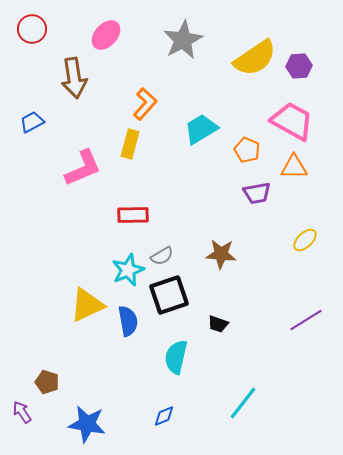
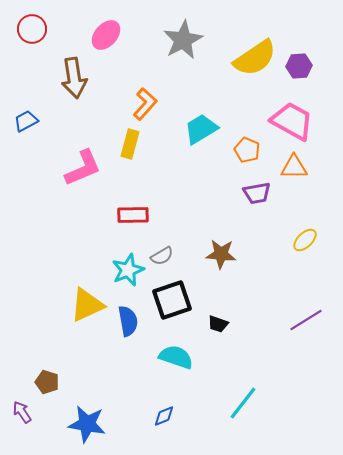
blue trapezoid: moved 6 px left, 1 px up
black square: moved 3 px right, 5 px down
cyan semicircle: rotated 96 degrees clockwise
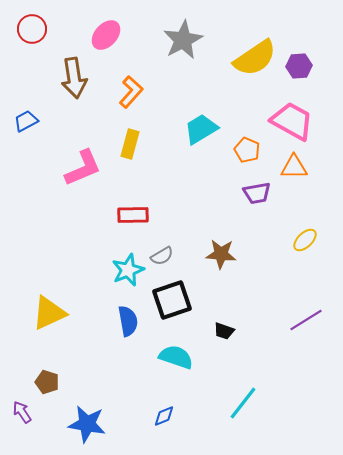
orange L-shape: moved 14 px left, 12 px up
yellow triangle: moved 38 px left, 8 px down
black trapezoid: moved 6 px right, 7 px down
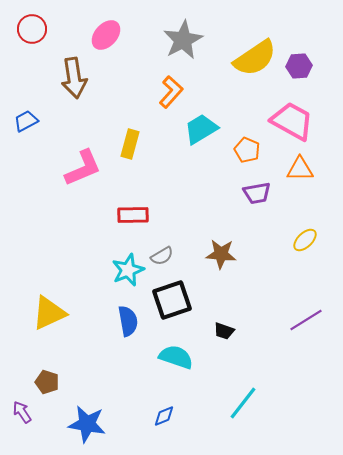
orange L-shape: moved 40 px right
orange triangle: moved 6 px right, 2 px down
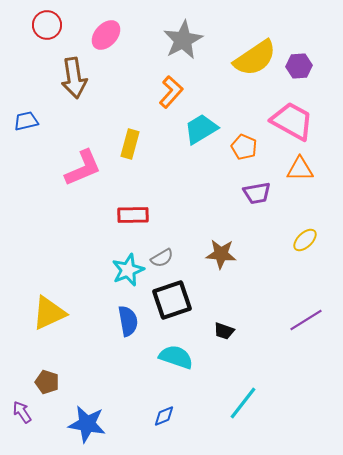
red circle: moved 15 px right, 4 px up
blue trapezoid: rotated 15 degrees clockwise
orange pentagon: moved 3 px left, 3 px up
gray semicircle: moved 2 px down
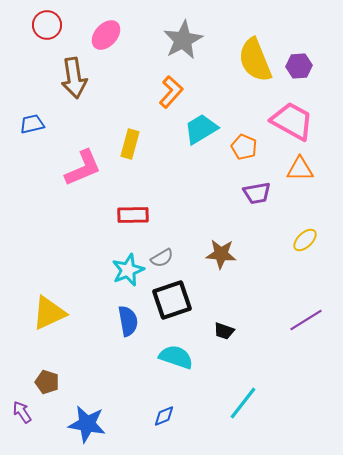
yellow semicircle: moved 2 px down; rotated 102 degrees clockwise
blue trapezoid: moved 6 px right, 3 px down
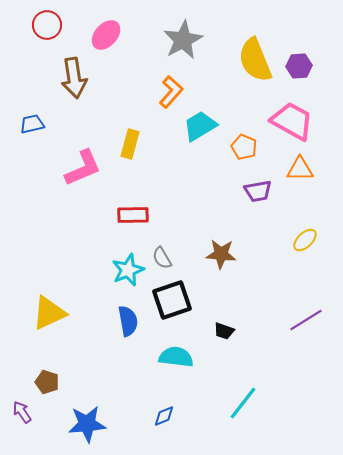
cyan trapezoid: moved 1 px left, 3 px up
purple trapezoid: moved 1 px right, 2 px up
gray semicircle: rotated 90 degrees clockwise
cyan semicircle: rotated 12 degrees counterclockwise
blue star: rotated 15 degrees counterclockwise
